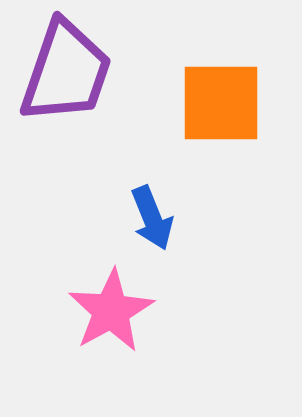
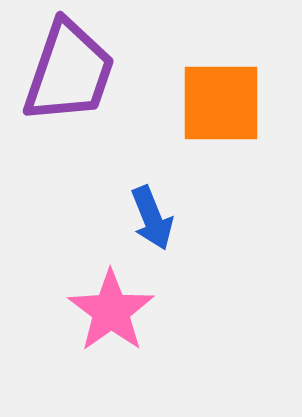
purple trapezoid: moved 3 px right
pink star: rotated 6 degrees counterclockwise
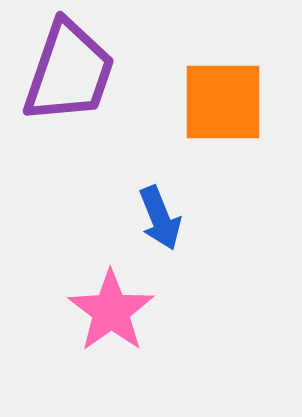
orange square: moved 2 px right, 1 px up
blue arrow: moved 8 px right
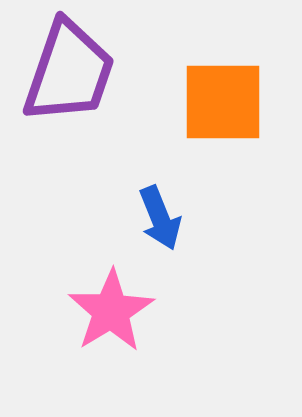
pink star: rotated 4 degrees clockwise
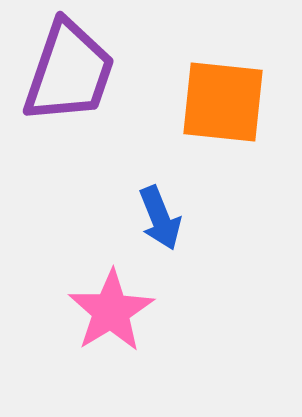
orange square: rotated 6 degrees clockwise
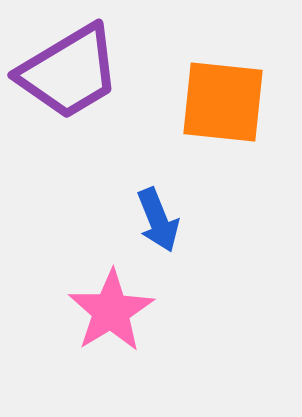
purple trapezoid: rotated 40 degrees clockwise
blue arrow: moved 2 px left, 2 px down
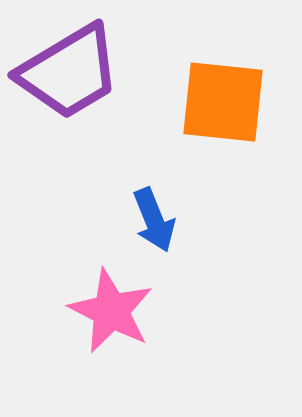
blue arrow: moved 4 px left
pink star: rotated 14 degrees counterclockwise
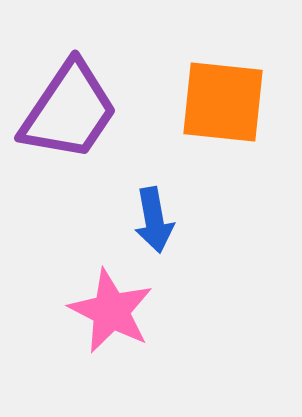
purple trapezoid: moved 39 px down; rotated 25 degrees counterclockwise
blue arrow: rotated 12 degrees clockwise
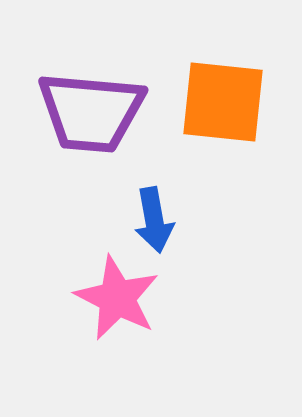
purple trapezoid: moved 22 px right, 1 px down; rotated 61 degrees clockwise
pink star: moved 6 px right, 13 px up
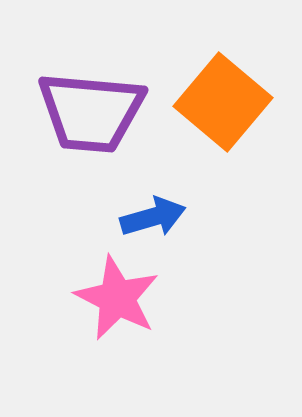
orange square: rotated 34 degrees clockwise
blue arrow: moved 1 px left, 3 px up; rotated 96 degrees counterclockwise
